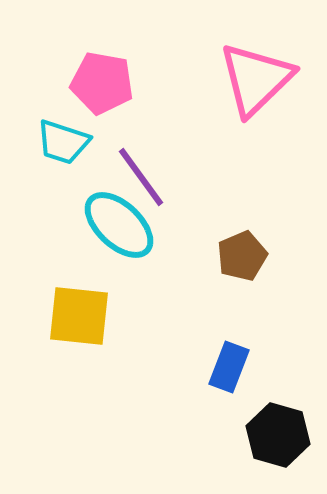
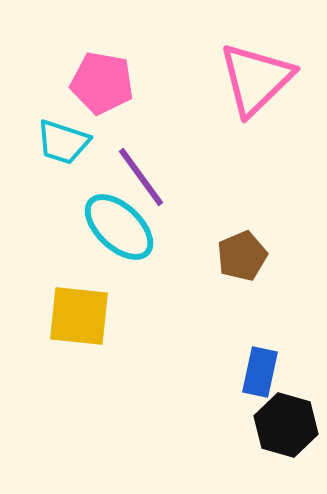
cyan ellipse: moved 2 px down
blue rectangle: moved 31 px right, 5 px down; rotated 9 degrees counterclockwise
black hexagon: moved 8 px right, 10 px up
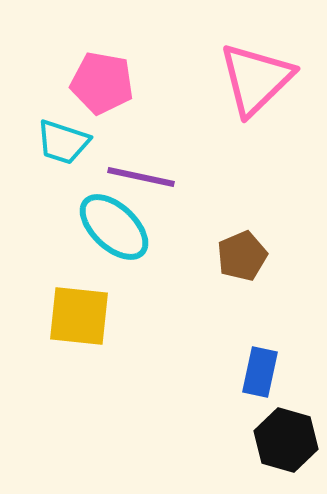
purple line: rotated 42 degrees counterclockwise
cyan ellipse: moved 5 px left
black hexagon: moved 15 px down
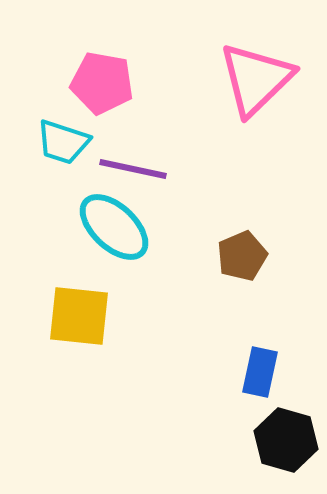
purple line: moved 8 px left, 8 px up
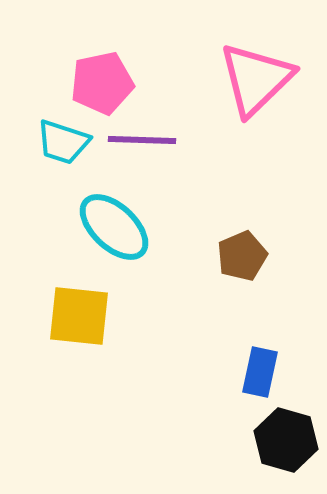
pink pentagon: rotated 22 degrees counterclockwise
purple line: moved 9 px right, 29 px up; rotated 10 degrees counterclockwise
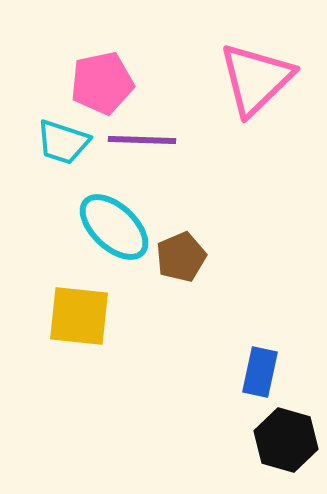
brown pentagon: moved 61 px left, 1 px down
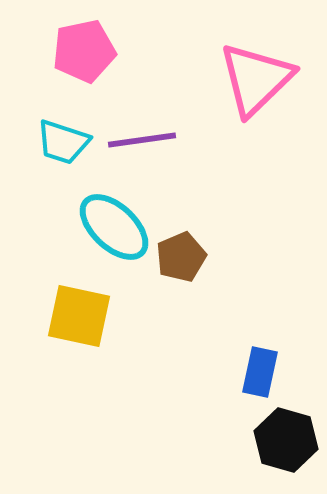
pink pentagon: moved 18 px left, 32 px up
purple line: rotated 10 degrees counterclockwise
yellow square: rotated 6 degrees clockwise
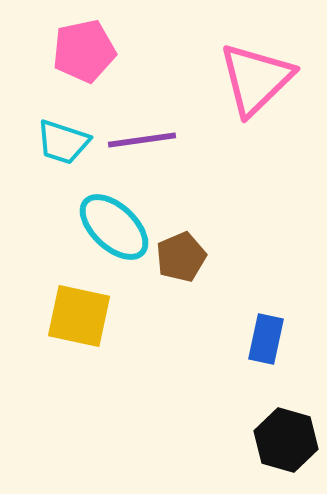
blue rectangle: moved 6 px right, 33 px up
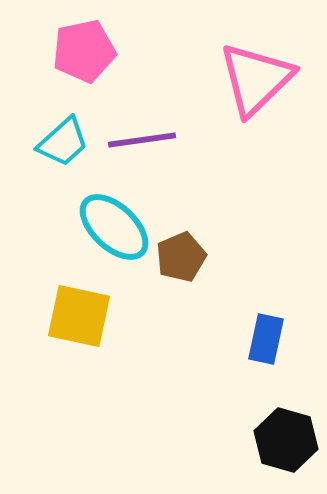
cyan trapezoid: rotated 60 degrees counterclockwise
